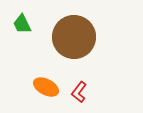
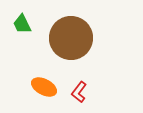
brown circle: moved 3 px left, 1 px down
orange ellipse: moved 2 px left
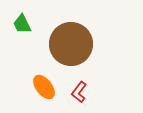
brown circle: moved 6 px down
orange ellipse: rotated 25 degrees clockwise
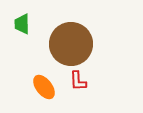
green trapezoid: rotated 25 degrees clockwise
red L-shape: moved 1 px left, 11 px up; rotated 40 degrees counterclockwise
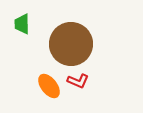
red L-shape: rotated 65 degrees counterclockwise
orange ellipse: moved 5 px right, 1 px up
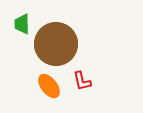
brown circle: moved 15 px left
red L-shape: moved 4 px right; rotated 55 degrees clockwise
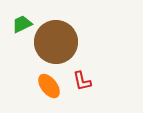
green trapezoid: rotated 65 degrees clockwise
brown circle: moved 2 px up
